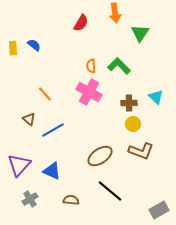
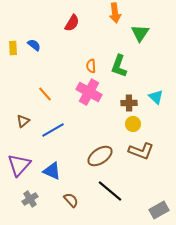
red semicircle: moved 9 px left
green L-shape: rotated 115 degrees counterclockwise
brown triangle: moved 6 px left, 2 px down; rotated 40 degrees clockwise
brown semicircle: rotated 42 degrees clockwise
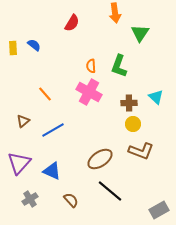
brown ellipse: moved 3 px down
purple triangle: moved 2 px up
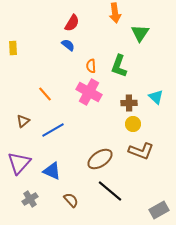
blue semicircle: moved 34 px right
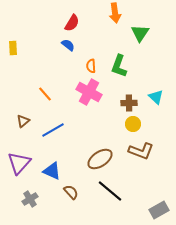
brown semicircle: moved 8 px up
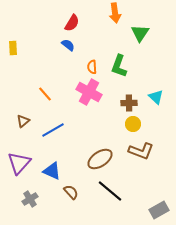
orange semicircle: moved 1 px right, 1 px down
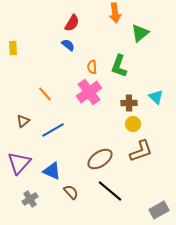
green triangle: rotated 18 degrees clockwise
pink cross: rotated 25 degrees clockwise
brown L-shape: rotated 40 degrees counterclockwise
